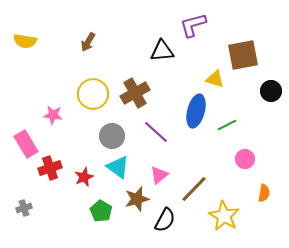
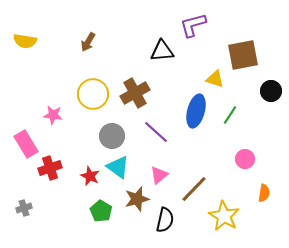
green line: moved 3 px right, 10 px up; rotated 30 degrees counterclockwise
red star: moved 6 px right, 1 px up; rotated 24 degrees counterclockwise
black semicircle: rotated 15 degrees counterclockwise
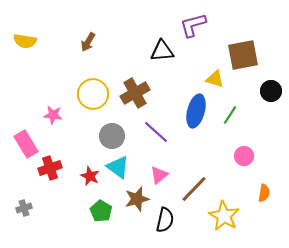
pink circle: moved 1 px left, 3 px up
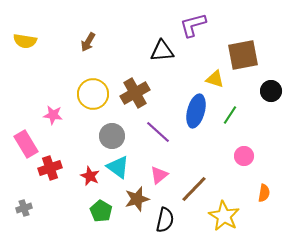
purple line: moved 2 px right
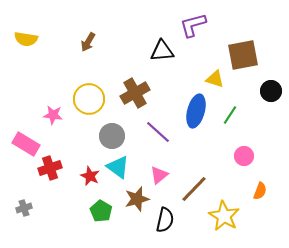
yellow semicircle: moved 1 px right, 2 px up
yellow circle: moved 4 px left, 5 px down
pink rectangle: rotated 28 degrees counterclockwise
orange semicircle: moved 4 px left, 2 px up; rotated 12 degrees clockwise
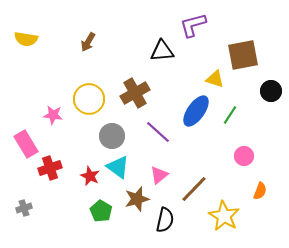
blue ellipse: rotated 20 degrees clockwise
pink rectangle: rotated 28 degrees clockwise
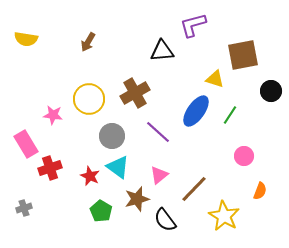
black semicircle: rotated 130 degrees clockwise
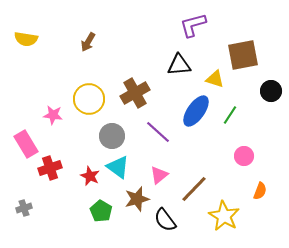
black triangle: moved 17 px right, 14 px down
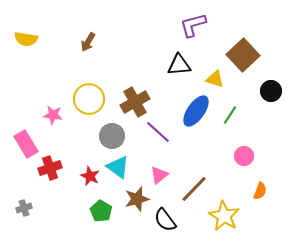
brown square: rotated 32 degrees counterclockwise
brown cross: moved 9 px down
